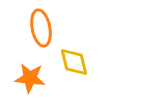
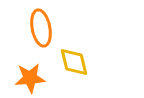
orange star: rotated 12 degrees counterclockwise
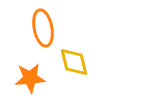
orange ellipse: moved 2 px right
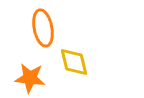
orange star: rotated 12 degrees clockwise
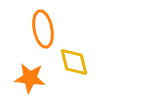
orange ellipse: moved 1 px down
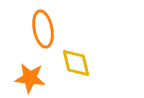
yellow diamond: moved 2 px right, 1 px down
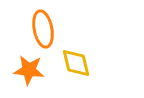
orange star: moved 1 px left, 8 px up
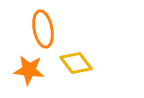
yellow diamond: rotated 24 degrees counterclockwise
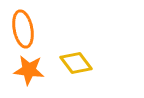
orange ellipse: moved 20 px left
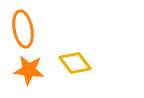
yellow diamond: moved 1 px left
